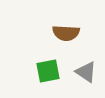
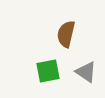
brown semicircle: moved 1 px down; rotated 100 degrees clockwise
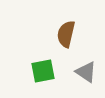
green square: moved 5 px left
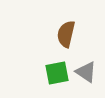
green square: moved 14 px right, 2 px down
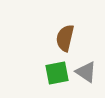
brown semicircle: moved 1 px left, 4 px down
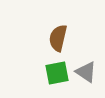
brown semicircle: moved 7 px left
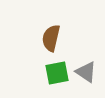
brown semicircle: moved 7 px left
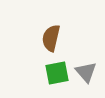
gray triangle: rotated 15 degrees clockwise
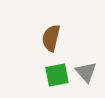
green square: moved 2 px down
